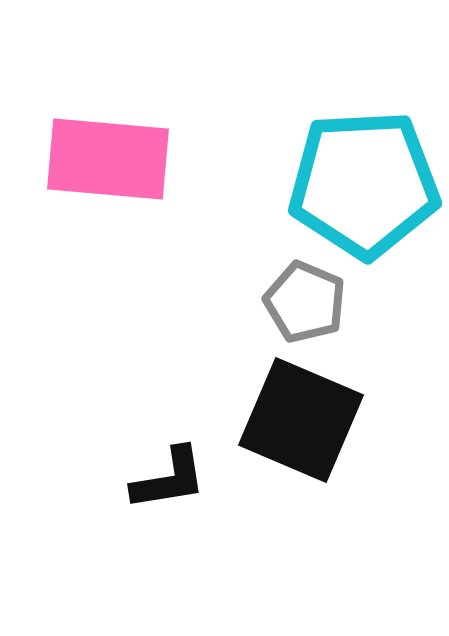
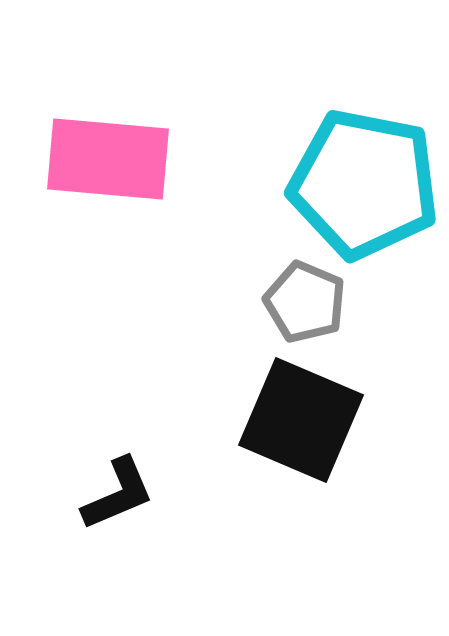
cyan pentagon: rotated 14 degrees clockwise
black L-shape: moved 51 px left, 15 px down; rotated 14 degrees counterclockwise
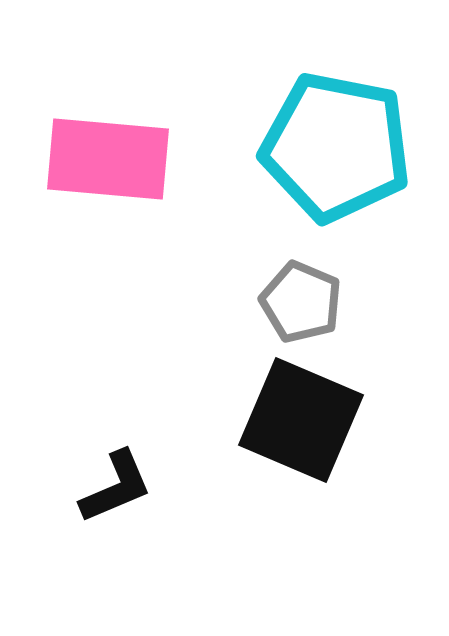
cyan pentagon: moved 28 px left, 37 px up
gray pentagon: moved 4 px left
black L-shape: moved 2 px left, 7 px up
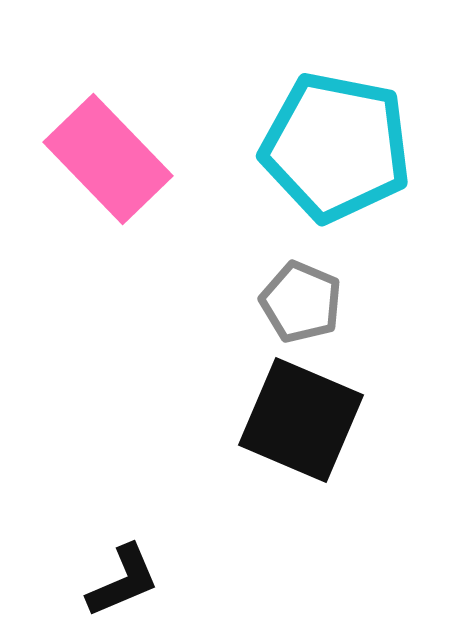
pink rectangle: rotated 41 degrees clockwise
black L-shape: moved 7 px right, 94 px down
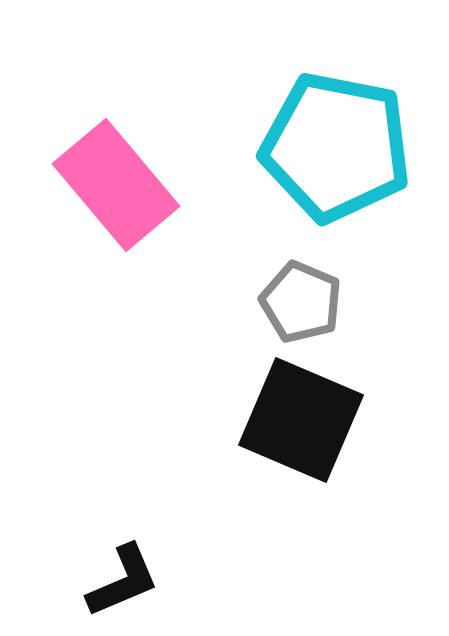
pink rectangle: moved 8 px right, 26 px down; rotated 4 degrees clockwise
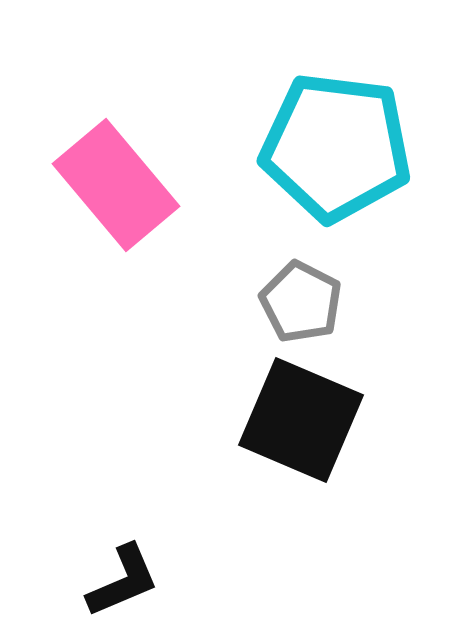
cyan pentagon: rotated 4 degrees counterclockwise
gray pentagon: rotated 4 degrees clockwise
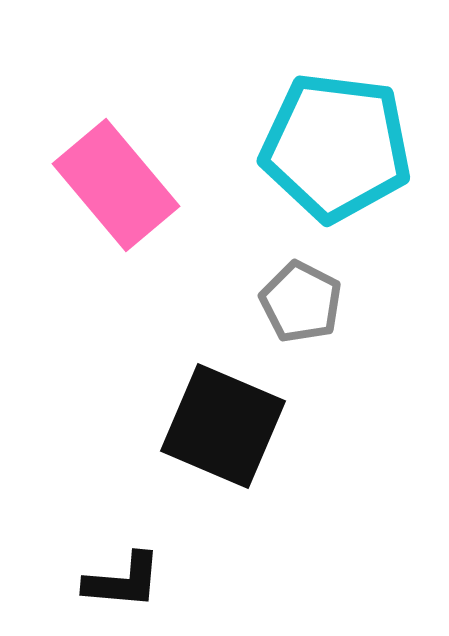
black square: moved 78 px left, 6 px down
black L-shape: rotated 28 degrees clockwise
